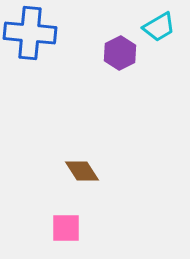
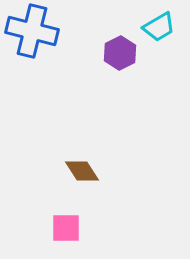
blue cross: moved 2 px right, 2 px up; rotated 9 degrees clockwise
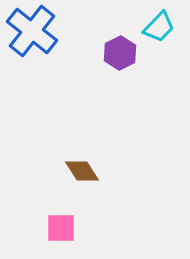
cyan trapezoid: rotated 16 degrees counterclockwise
blue cross: rotated 24 degrees clockwise
pink square: moved 5 px left
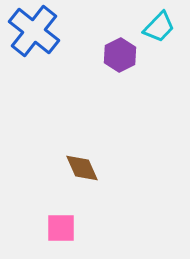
blue cross: moved 2 px right
purple hexagon: moved 2 px down
brown diamond: moved 3 px up; rotated 9 degrees clockwise
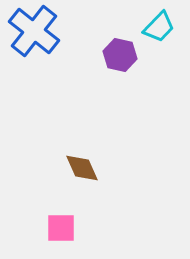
purple hexagon: rotated 20 degrees counterclockwise
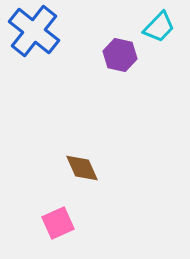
pink square: moved 3 px left, 5 px up; rotated 24 degrees counterclockwise
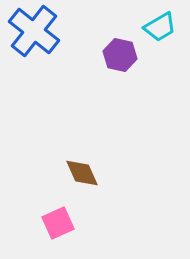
cyan trapezoid: moved 1 px right; rotated 16 degrees clockwise
brown diamond: moved 5 px down
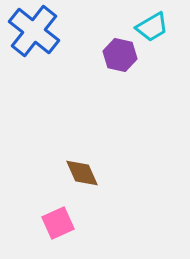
cyan trapezoid: moved 8 px left
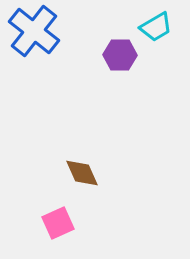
cyan trapezoid: moved 4 px right
purple hexagon: rotated 12 degrees counterclockwise
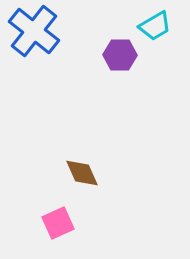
cyan trapezoid: moved 1 px left, 1 px up
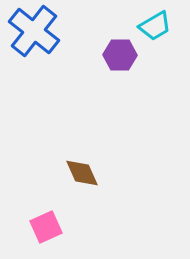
pink square: moved 12 px left, 4 px down
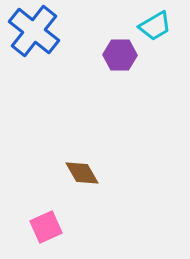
brown diamond: rotated 6 degrees counterclockwise
